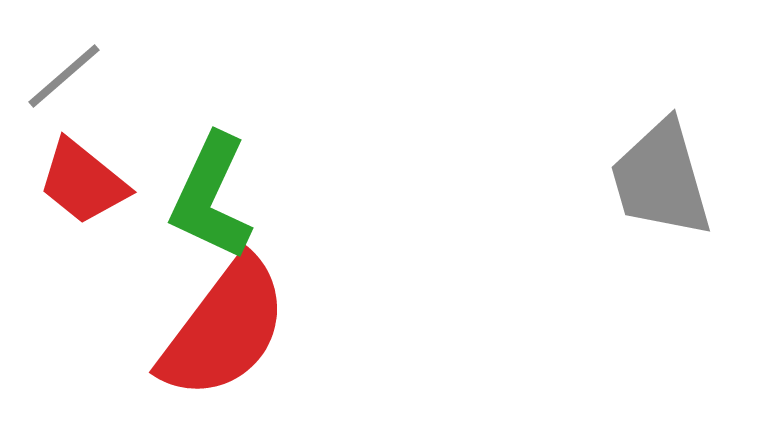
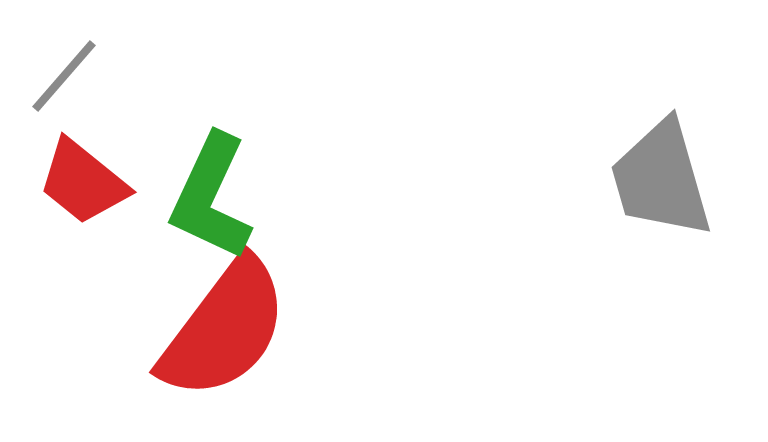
gray line: rotated 8 degrees counterclockwise
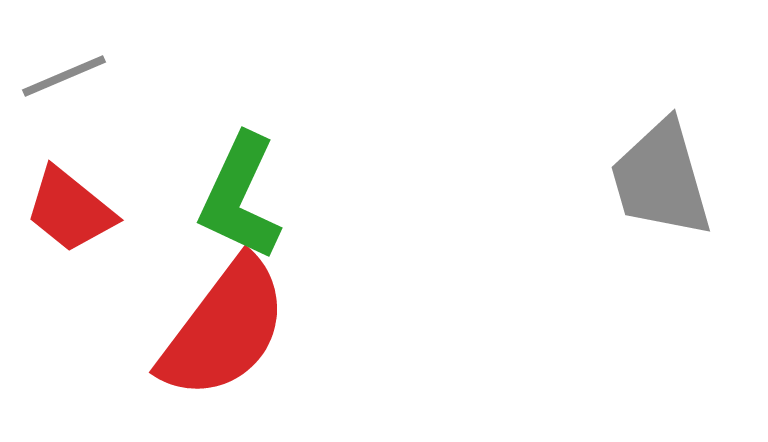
gray line: rotated 26 degrees clockwise
red trapezoid: moved 13 px left, 28 px down
green L-shape: moved 29 px right
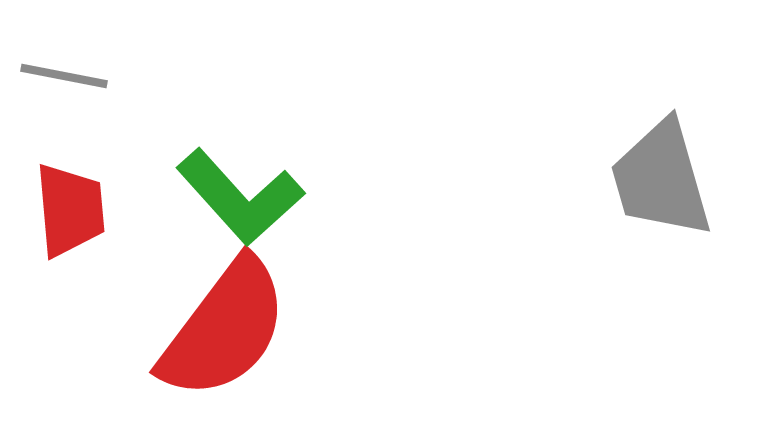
gray line: rotated 34 degrees clockwise
green L-shape: rotated 67 degrees counterclockwise
red trapezoid: rotated 134 degrees counterclockwise
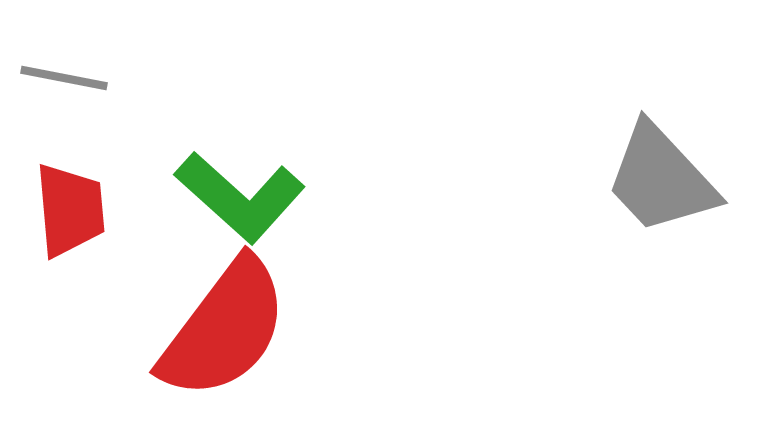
gray line: moved 2 px down
gray trapezoid: rotated 27 degrees counterclockwise
green L-shape: rotated 6 degrees counterclockwise
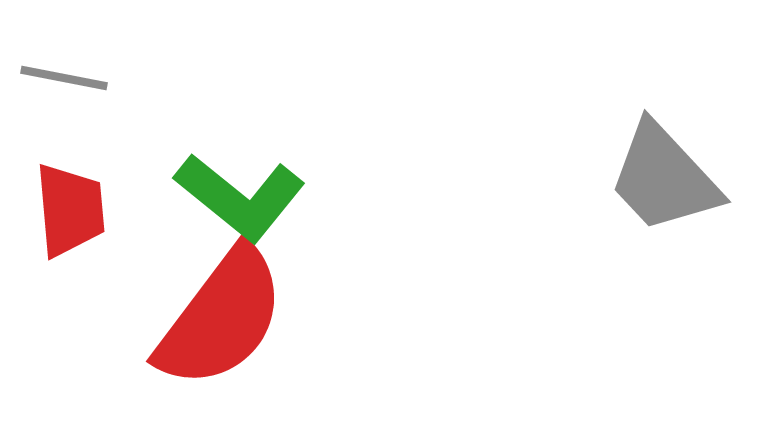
gray trapezoid: moved 3 px right, 1 px up
green L-shape: rotated 3 degrees counterclockwise
red semicircle: moved 3 px left, 11 px up
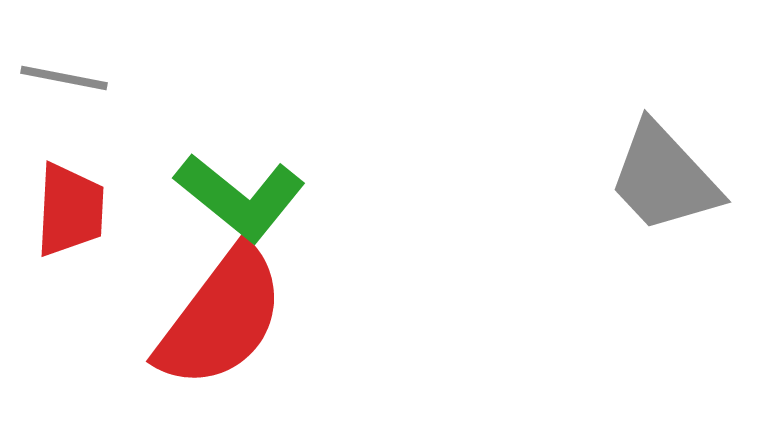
red trapezoid: rotated 8 degrees clockwise
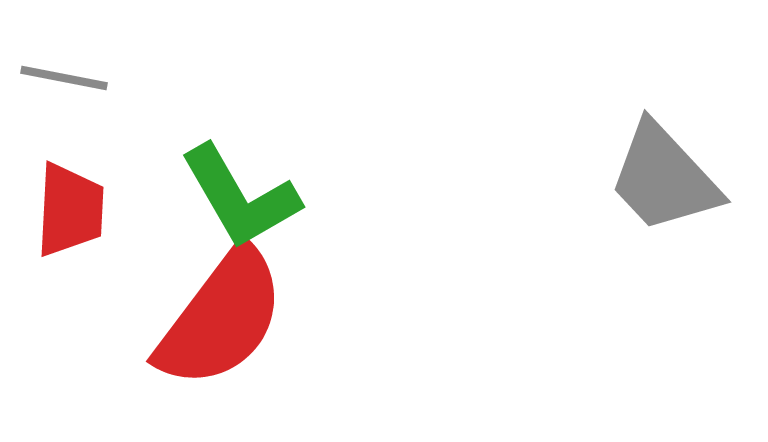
green L-shape: rotated 21 degrees clockwise
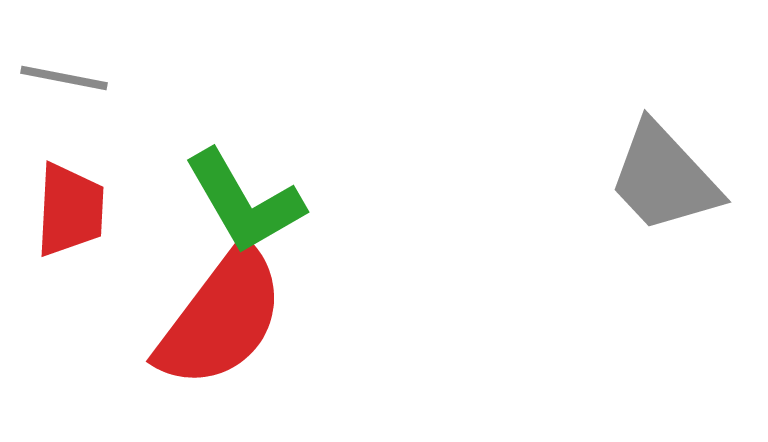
green L-shape: moved 4 px right, 5 px down
